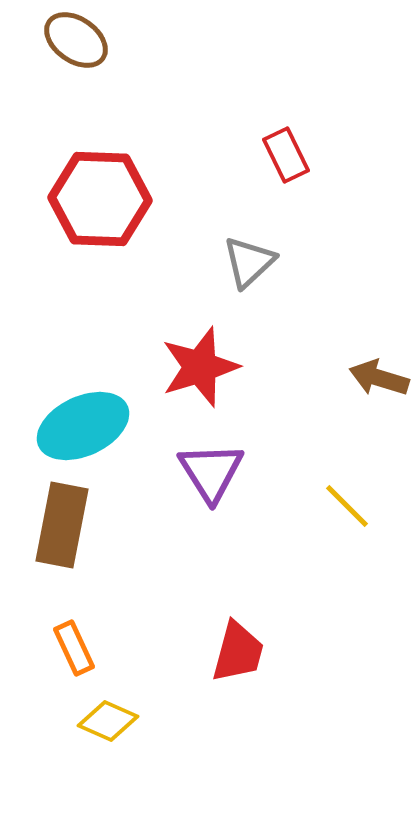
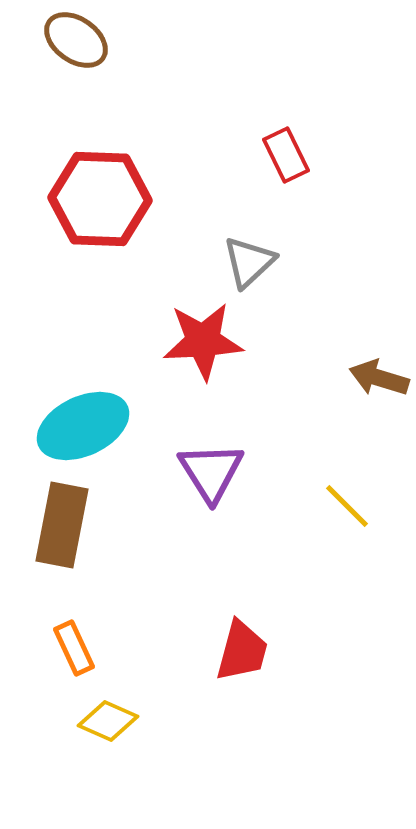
red star: moved 3 px right, 26 px up; rotated 14 degrees clockwise
red trapezoid: moved 4 px right, 1 px up
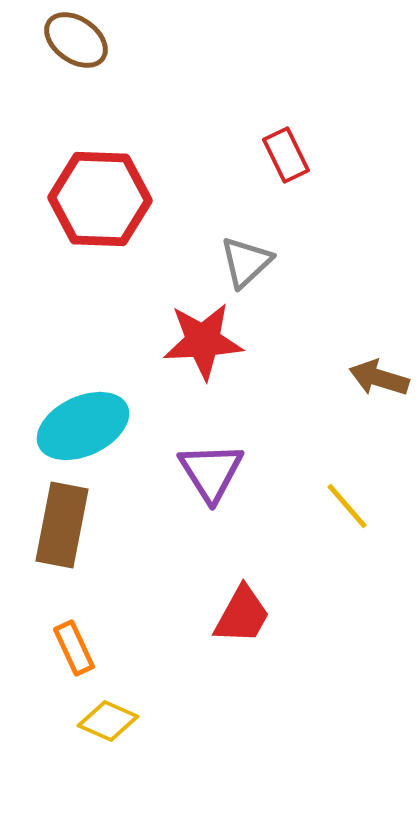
gray triangle: moved 3 px left
yellow line: rotated 4 degrees clockwise
red trapezoid: moved 36 px up; rotated 14 degrees clockwise
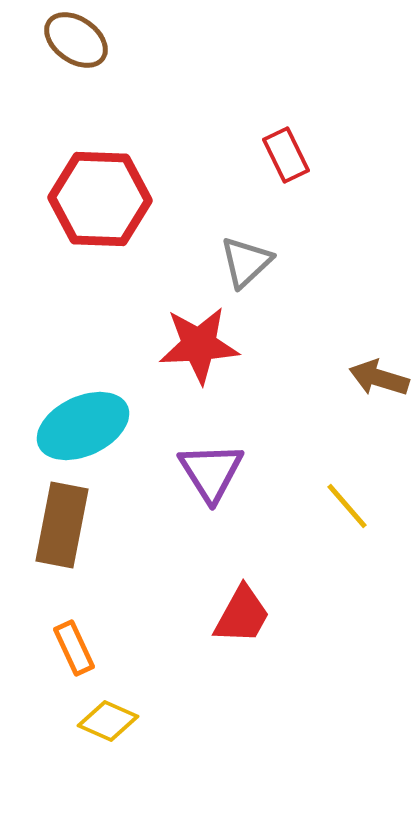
red star: moved 4 px left, 4 px down
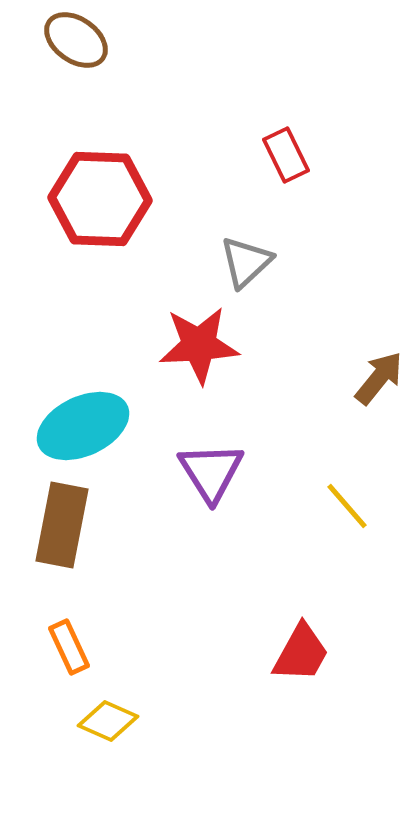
brown arrow: rotated 112 degrees clockwise
red trapezoid: moved 59 px right, 38 px down
orange rectangle: moved 5 px left, 1 px up
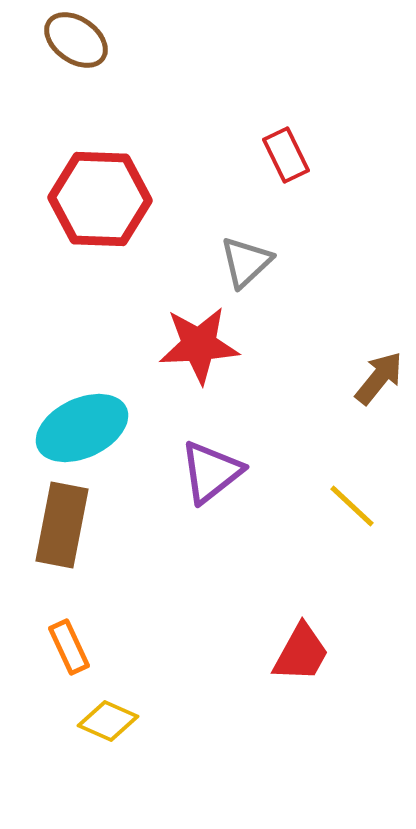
cyan ellipse: moved 1 px left, 2 px down
purple triangle: rotated 24 degrees clockwise
yellow line: moved 5 px right; rotated 6 degrees counterclockwise
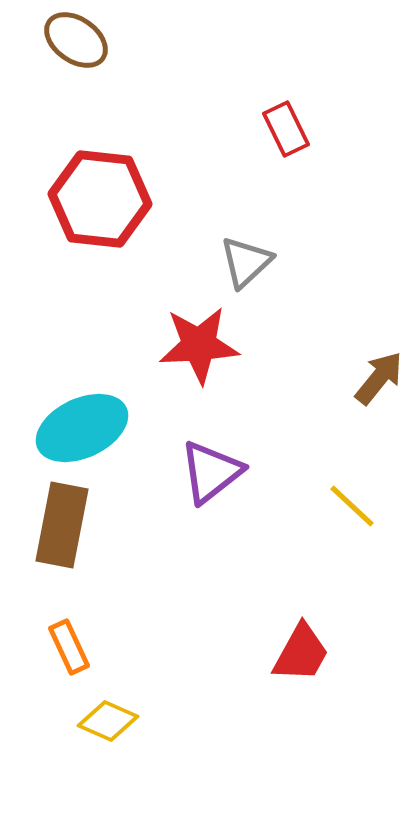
red rectangle: moved 26 px up
red hexagon: rotated 4 degrees clockwise
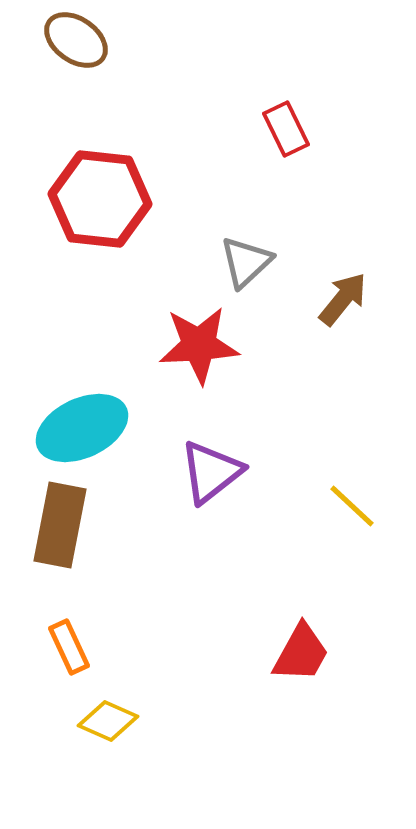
brown arrow: moved 36 px left, 79 px up
brown rectangle: moved 2 px left
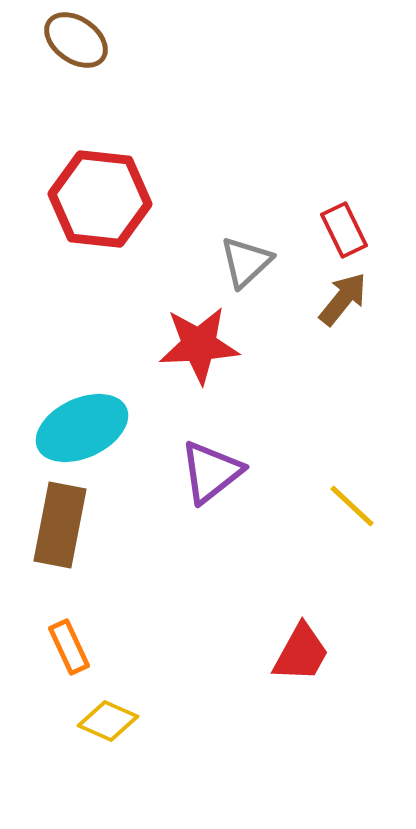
red rectangle: moved 58 px right, 101 px down
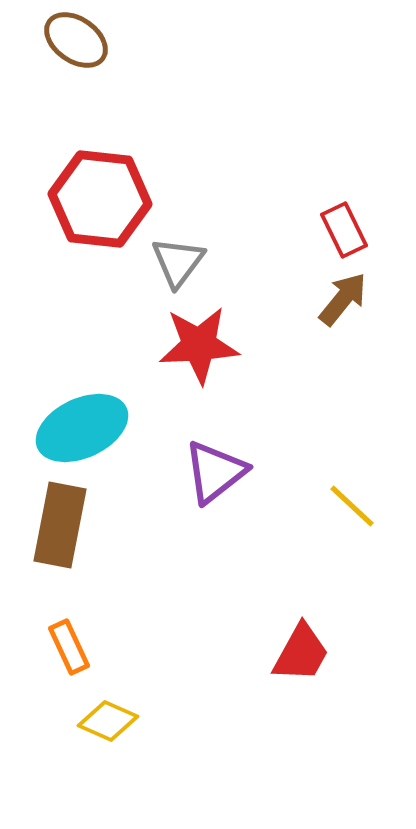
gray triangle: moved 68 px left; rotated 10 degrees counterclockwise
purple triangle: moved 4 px right
